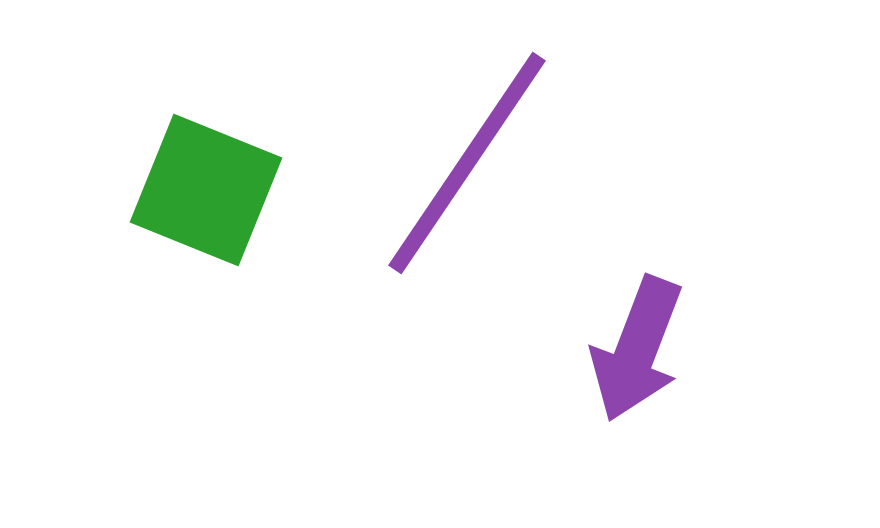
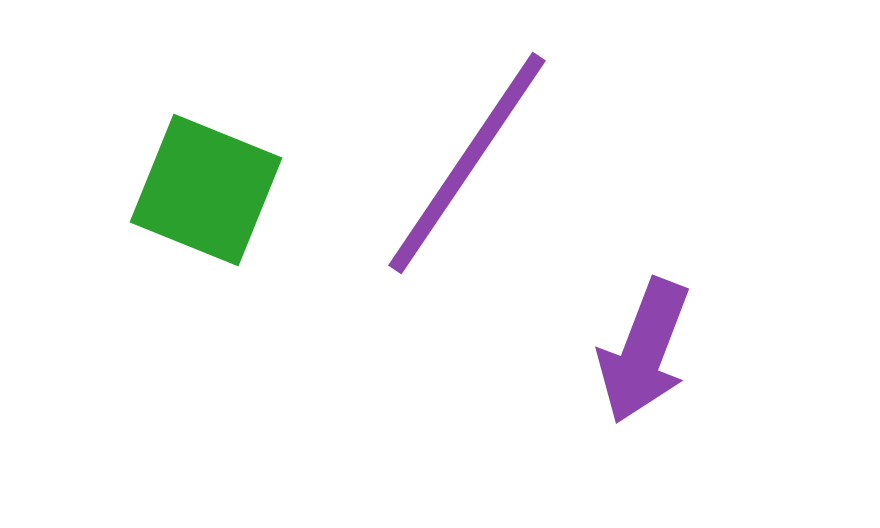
purple arrow: moved 7 px right, 2 px down
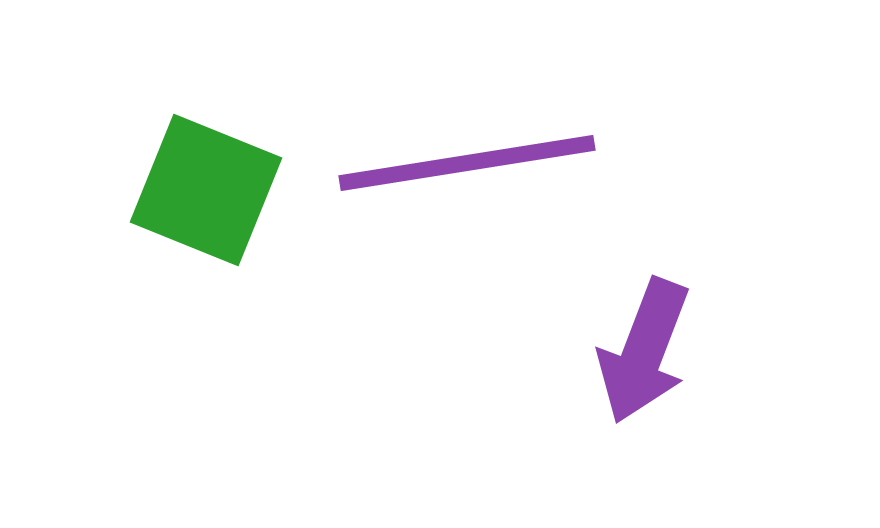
purple line: rotated 47 degrees clockwise
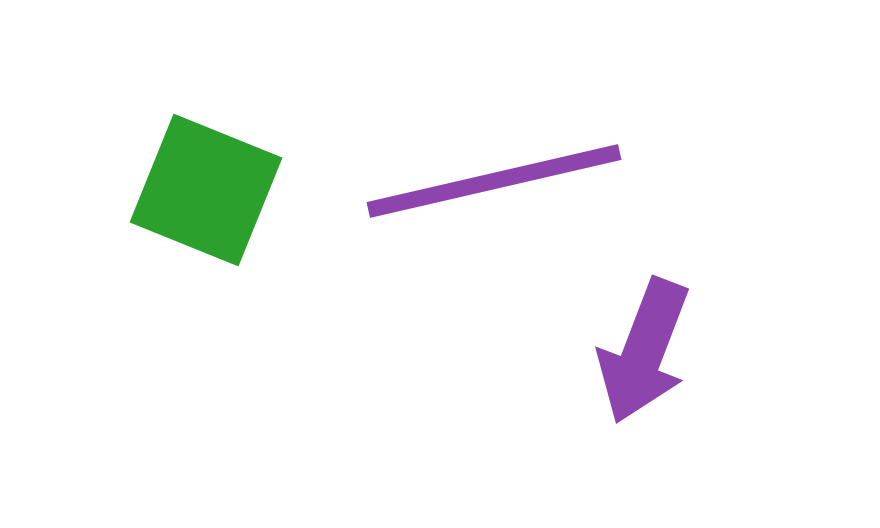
purple line: moved 27 px right, 18 px down; rotated 4 degrees counterclockwise
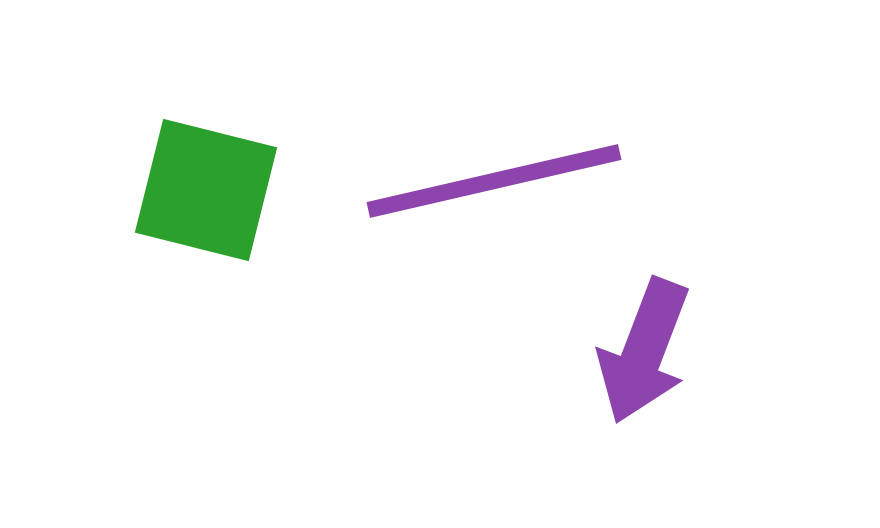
green square: rotated 8 degrees counterclockwise
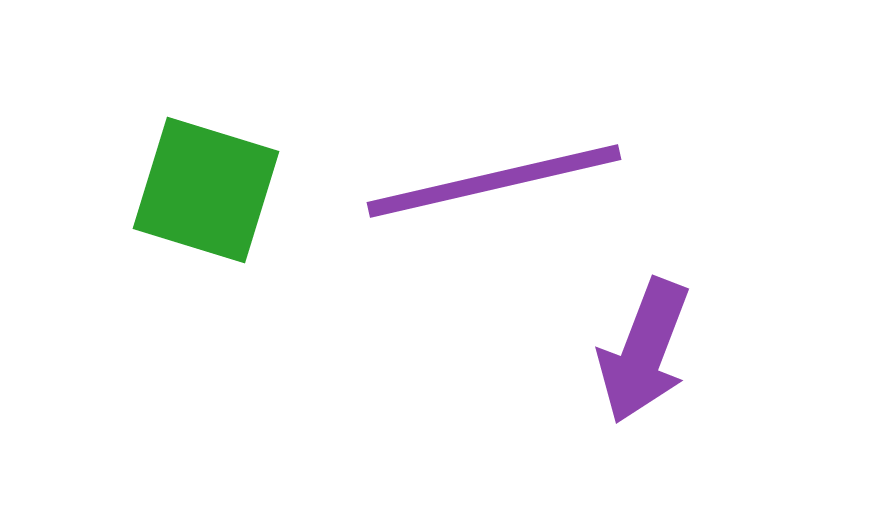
green square: rotated 3 degrees clockwise
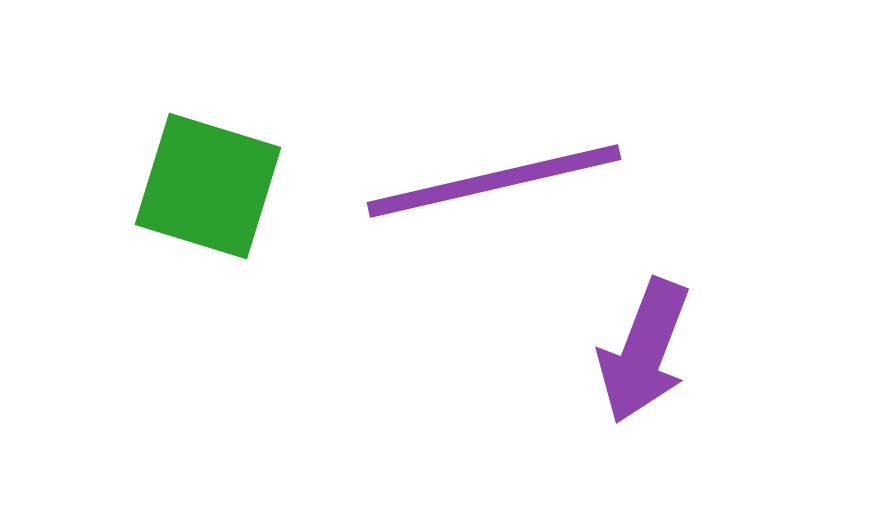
green square: moved 2 px right, 4 px up
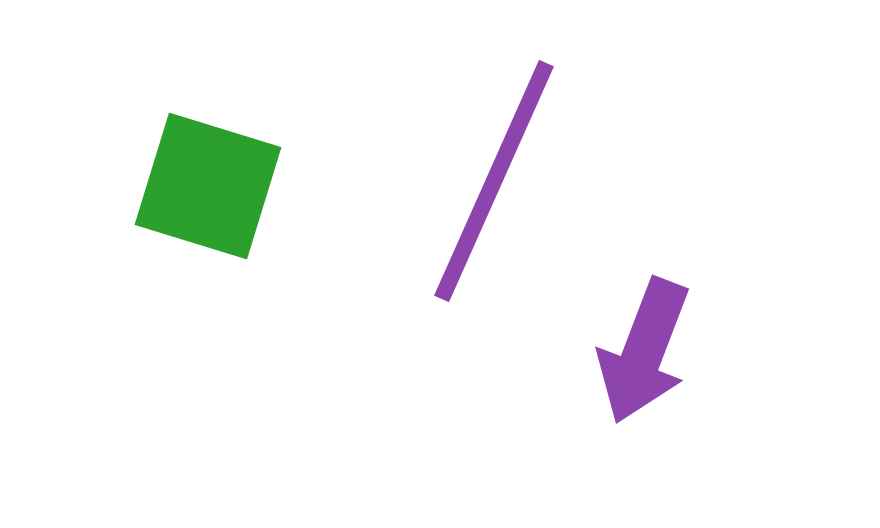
purple line: rotated 53 degrees counterclockwise
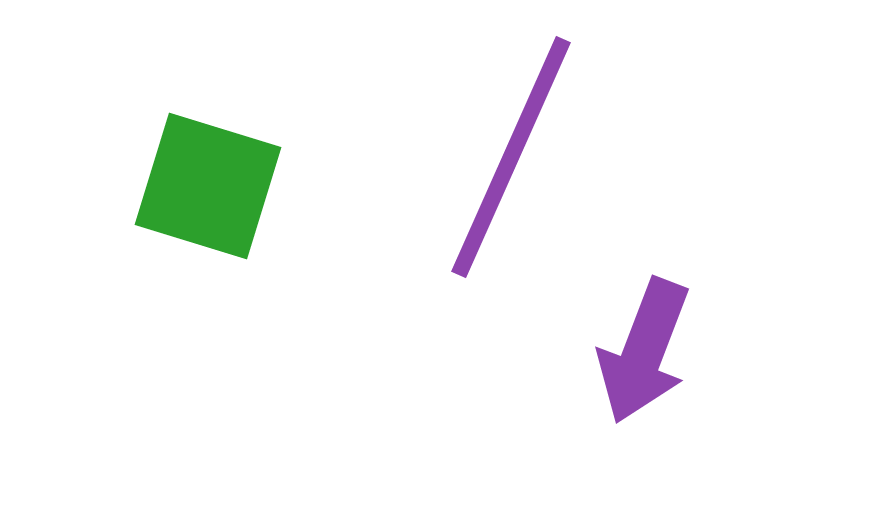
purple line: moved 17 px right, 24 px up
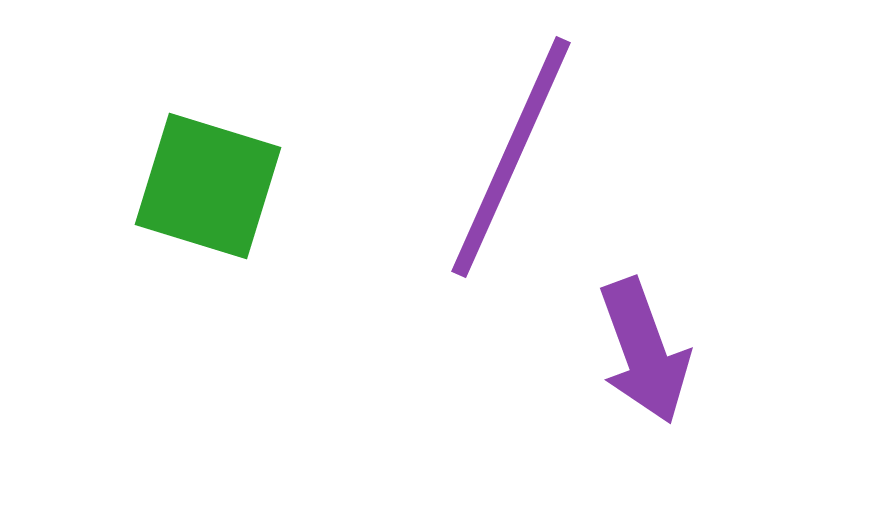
purple arrow: rotated 41 degrees counterclockwise
